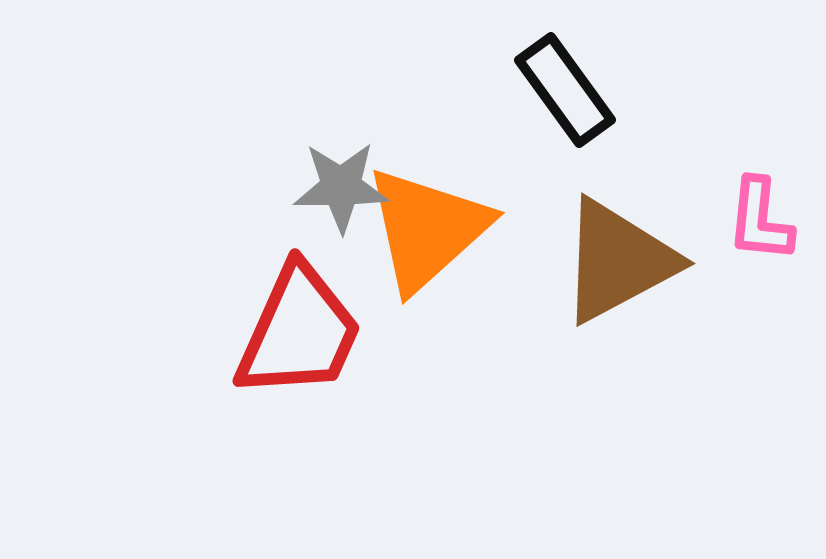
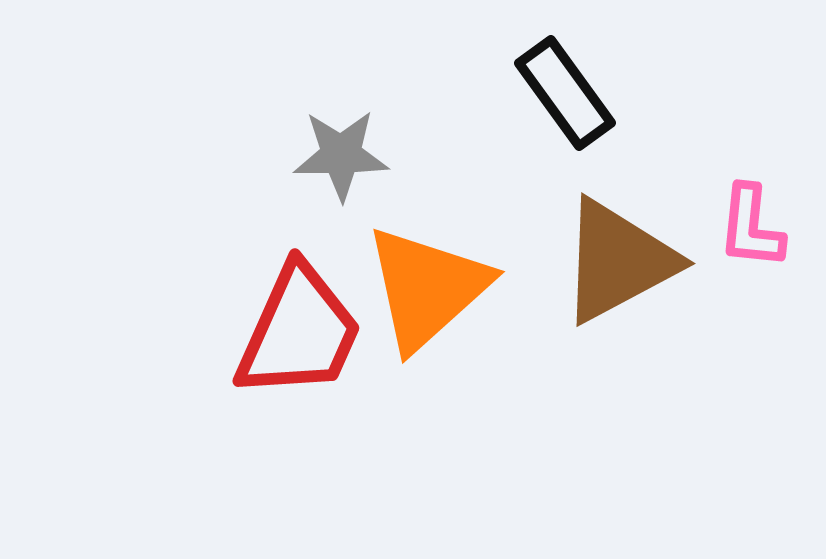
black rectangle: moved 3 px down
gray star: moved 32 px up
pink L-shape: moved 9 px left, 7 px down
orange triangle: moved 59 px down
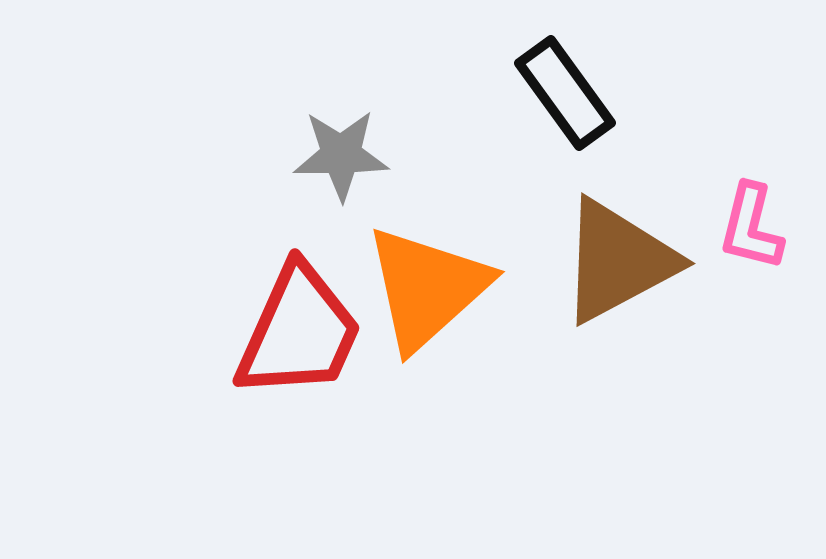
pink L-shape: rotated 8 degrees clockwise
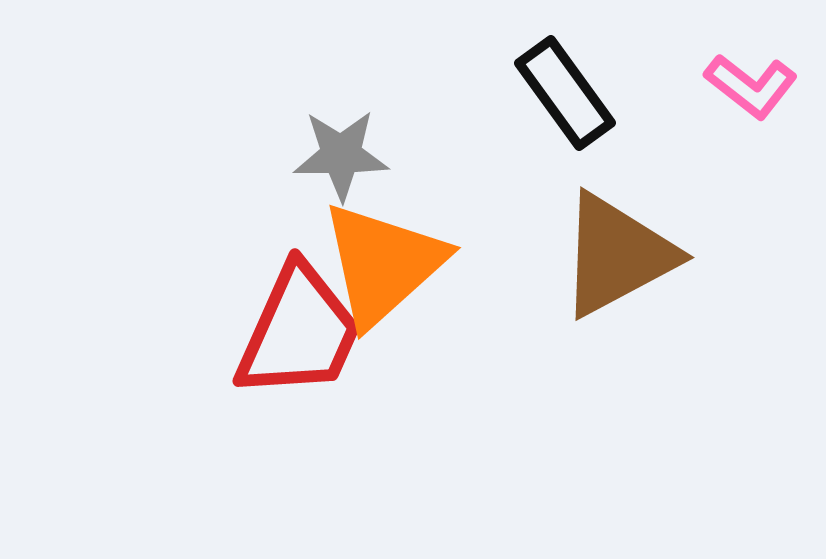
pink L-shape: moved 141 px up; rotated 66 degrees counterclockwise
brown triangle: moved 1 px left, 6 px up
orange triangle: moved 44 px left, 24 px up
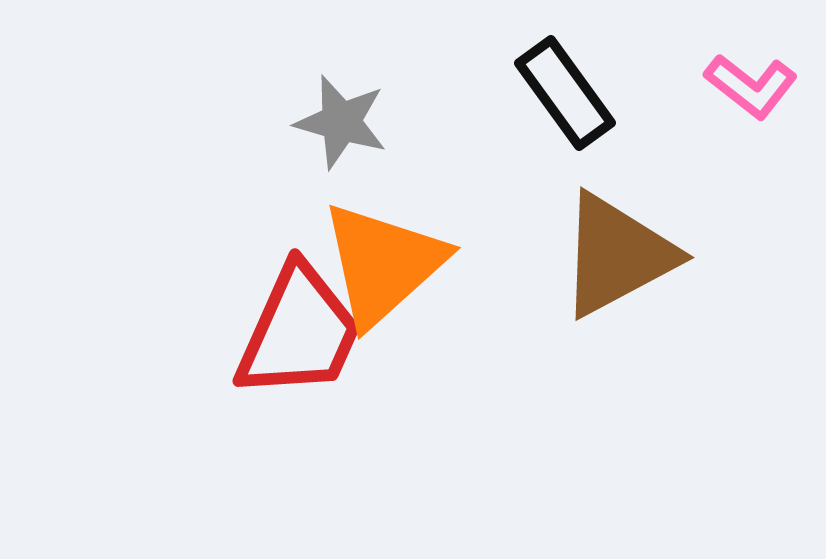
gray star: moved 33 px up; rotated 16 degrees clockwise
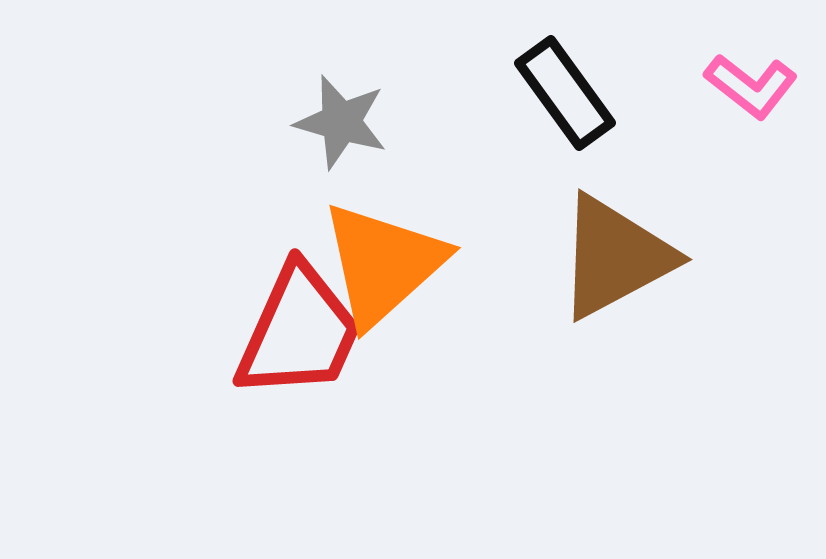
brown triangle: moved 2 px left, 2 px down
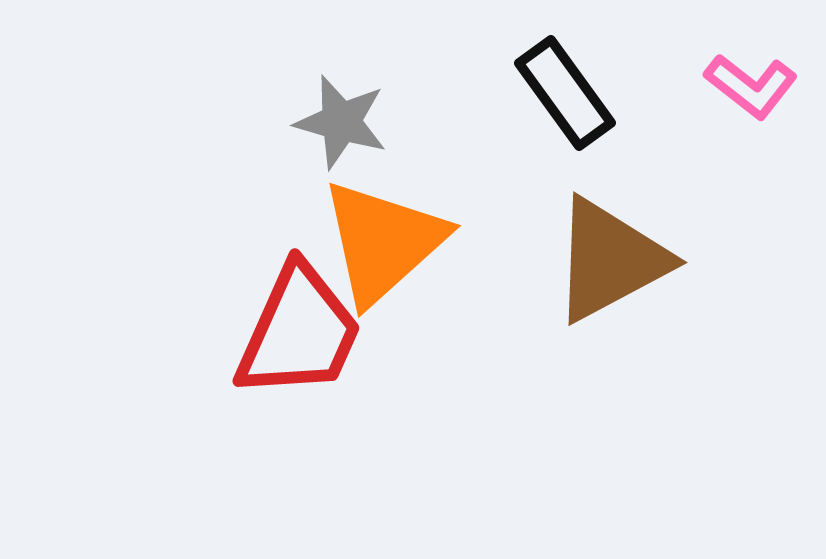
brown triangle: moved 5 px left, 3 px down
orange triangle: moved 22 px up
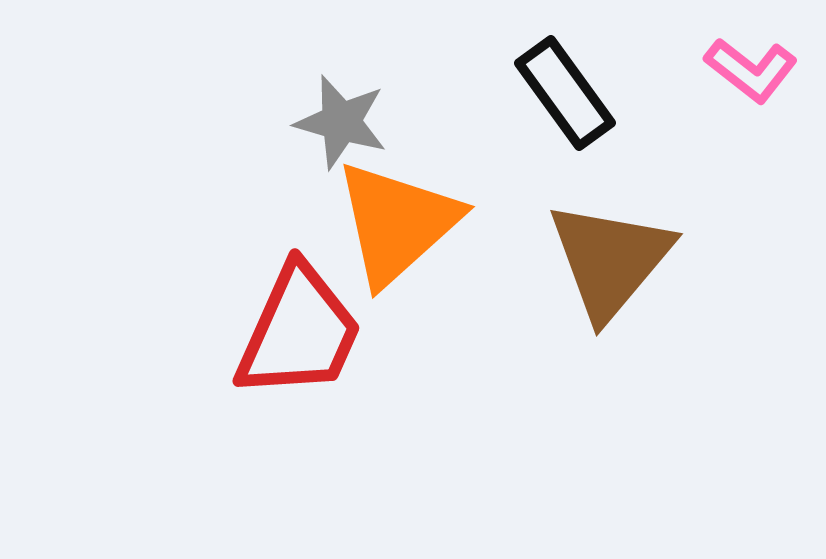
pink L-shape: moved 16 px up
orange triangle: moved 14 px right, 19 px up
brown triangle: rotated 22 degrees counterclockwise
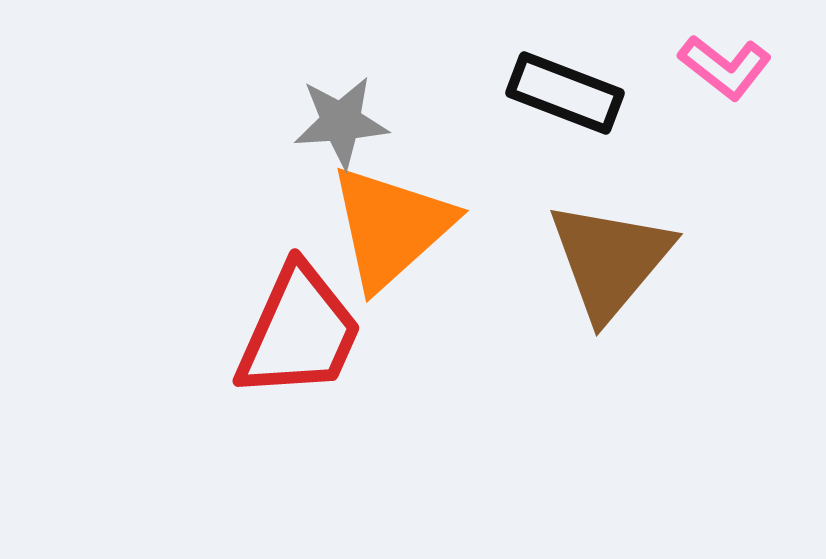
pink L-shape: moved 26 px left, 3 px up
black rectangle: rotated 33 degrees counterclockwise
gray star: rotated 20 degrees counterclockwise
orange triangle: moved 6 px left, 4 px down
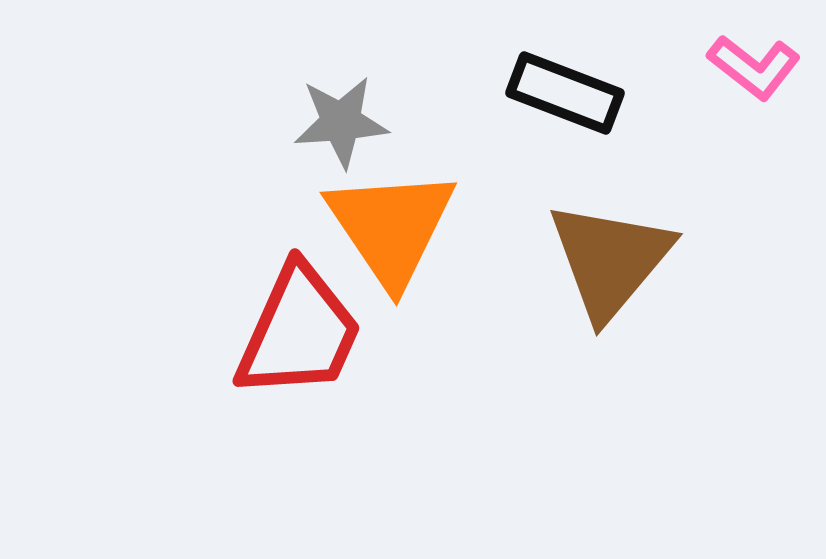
pink L-shape: moved 29 px right
orange triangle: rotated 22 degrees counterclockwise
